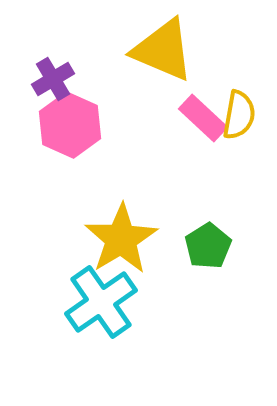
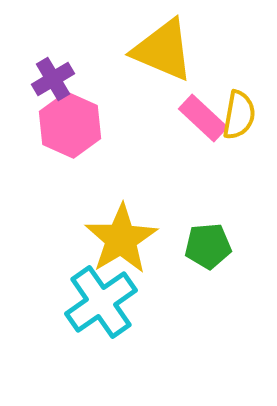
green pentagon: rotated 27 degrees clockwise
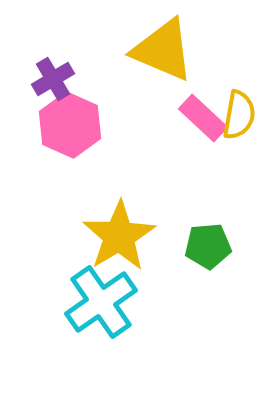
yellow star: moved 2 px left, 3 px up
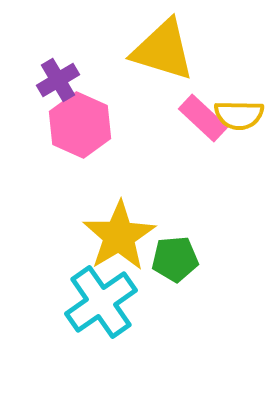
yellow triangle: rotated 6 degrees counterclockwise
purple cross: moved 5 px right, 1 px down
yellow semicircle: rotated 81 degrees clockwise
pink hexagon: moved 10 px right
green pentagon: moved 33 px left, 13 px down
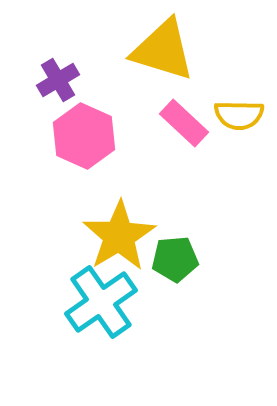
pink rectangle: moved 19 px left, 5 px down
pink hexagon: moved 4 px right, 11 px down
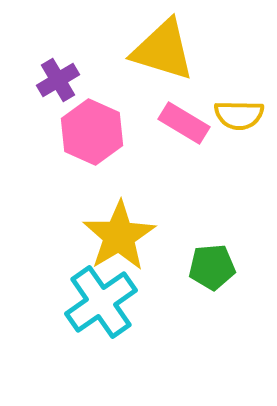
pink rectangle: rotated 12 degrees counterclockwise
pink hexagon: moved 8 px right, 4 px up
green pentagon: moved 37 px right, 8 px down
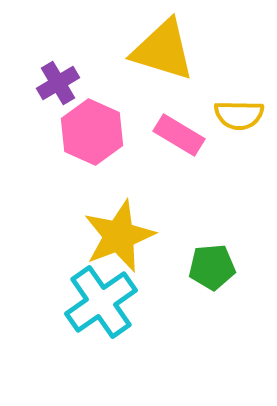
purple cross: moved 3 px down
pink rectangle: moved 5 px left, 12 px down
yellow star: rotated 10 degrees clockwise
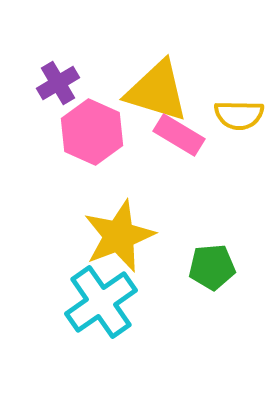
yellow triangle: moved 6 px left, 41 px down
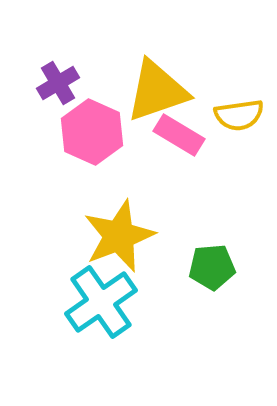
yellow triangle: rotated 36 degrees counterclockwise
yellow semicircle: rotated 9 degrees counterclockwise
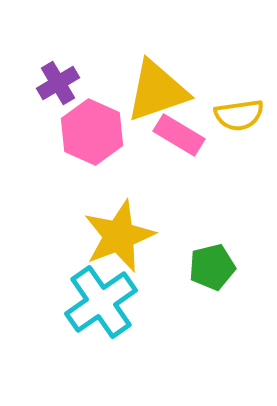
green pentagon: rotated 9 degrees counterclockwise
